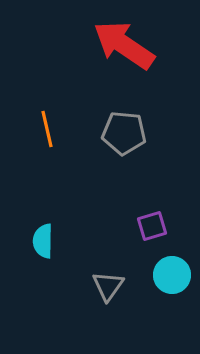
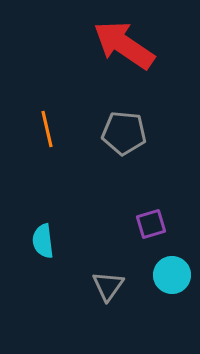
purple square: moved 1 px left, 2 px up
cyan semicircle: rotated 8 degrees counterclockwise
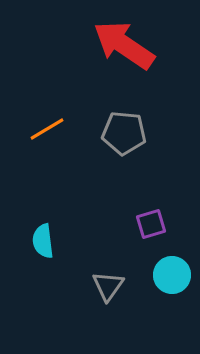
orange line: rotated 72 degrees clockwise
